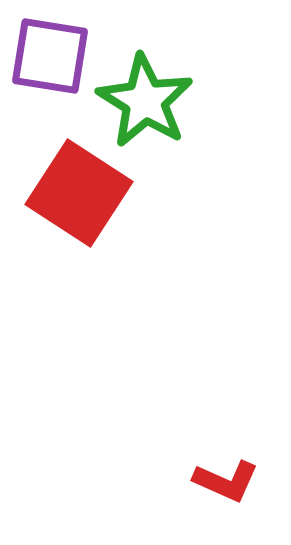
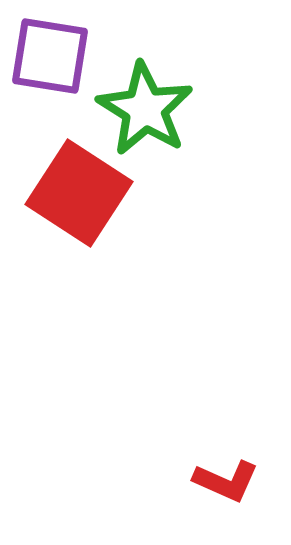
green star: moved 8 px down
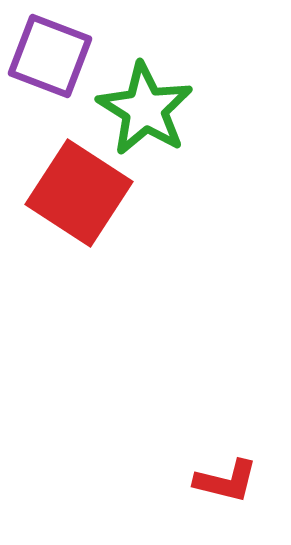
purple square: rotated 12 degrees clockwise
red L-shape: rotated 10 degrees counterclockwise
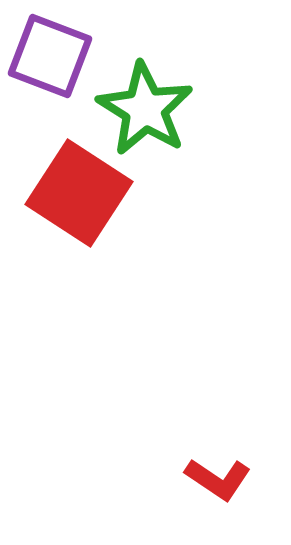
red L-shape: moved 8 px left, 2 px up; rotated 20 degrees clockwise
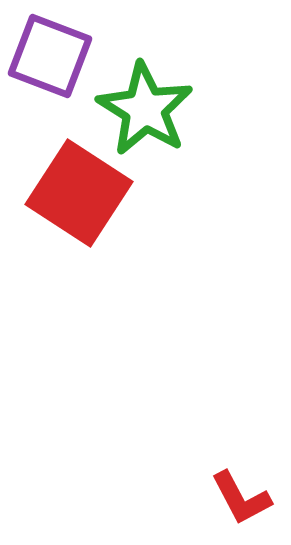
red L-shape: moved 23 px right, 19 px down; rotated 28 degrees clockwise
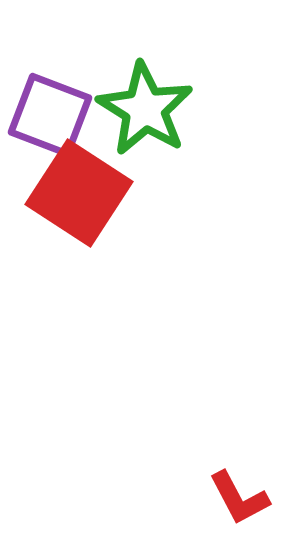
purple square: moved 59 px down
red L-shape: moved 2 px left
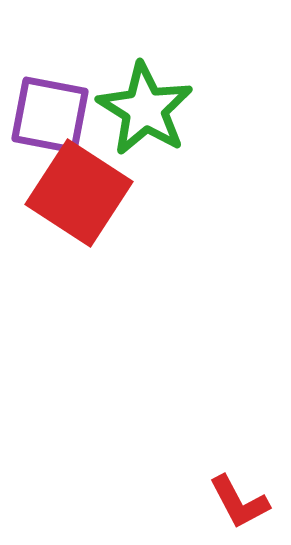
purple square: rotated 10 degrees counterclockwise
red L-shape: moved 4 px down
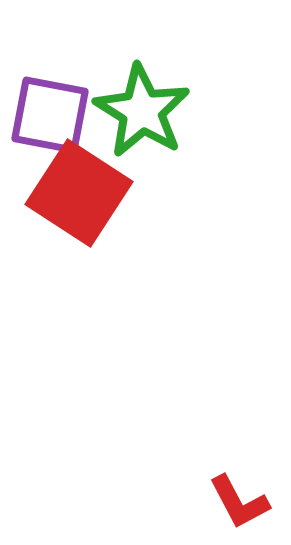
green star: moved 3 px left, 2 px down
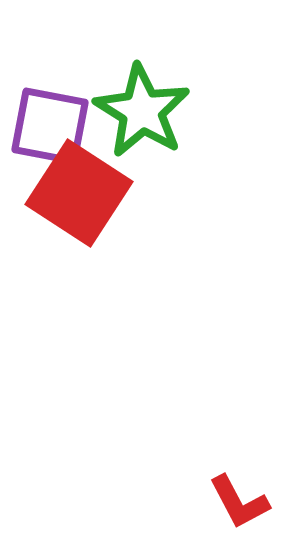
purple square: moved 11 px down
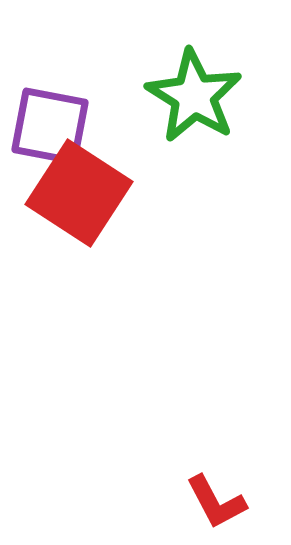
green star: moved 52 px right, 15 px up
red L-shape: moved 23 px left
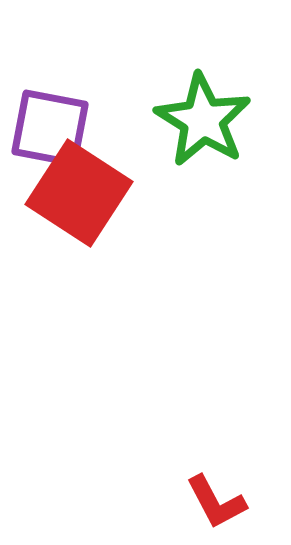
green star: moved 9 px right, 24 px down
purple square: moved 2 px down
